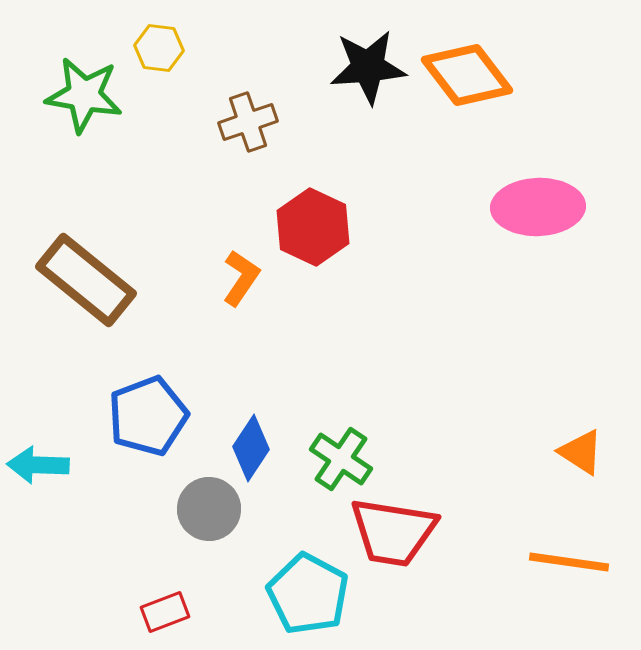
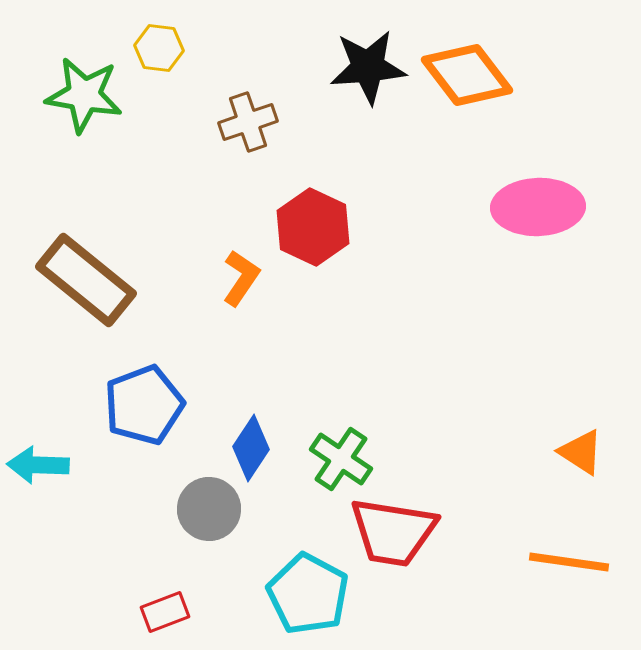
blue pentagon: moved 4 px left, 11 px up
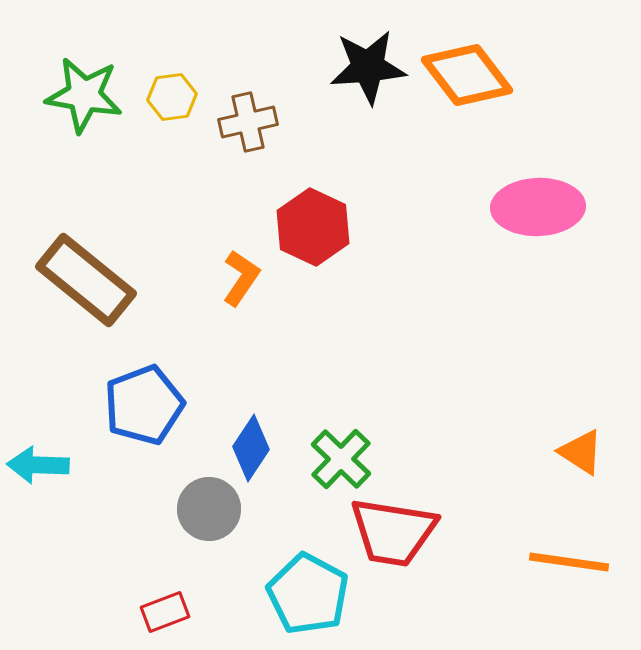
yellow hexagon: moved 13 px right, 49 px down; rotated 15 degrees counterclockwise
brown cross: rotated 6 degrees clockwise
green cross: rotated 10 degrees clockwise
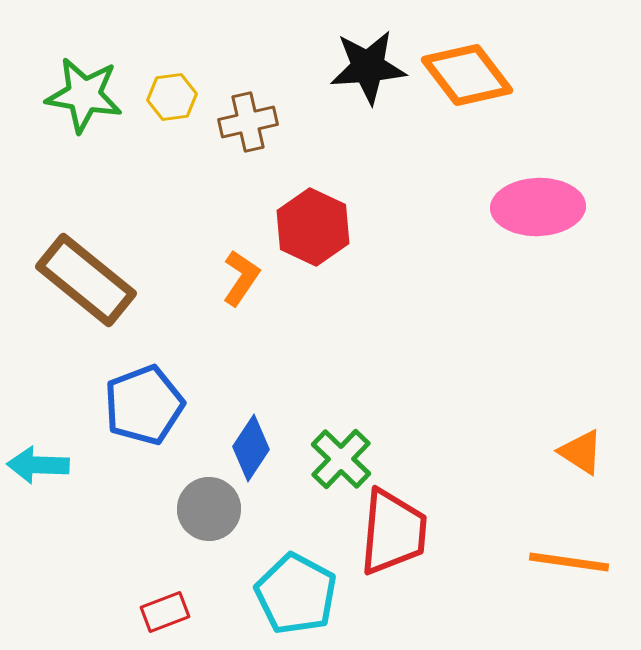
red trapezoid: rotated 94 degrees counterclockwise
cyan pentagon: moved 12 px left
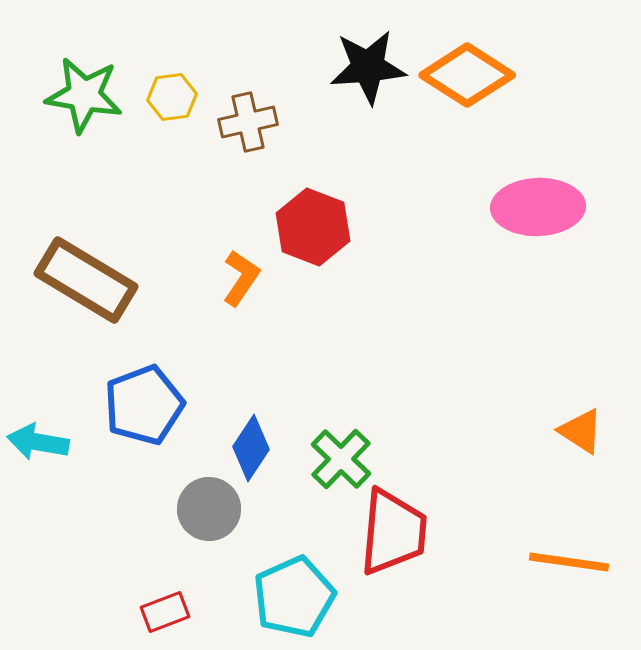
orange diamond: rotated 20 degrees counterclockwise
red hexagon: rotated 4 degrees counterclockwise
brown rectangle: rotated 8 degrees counterclockwise
orange triangle: moved 21 px up
cyan arrow: moved 23 px up; rotated 8 degrees clockwise
cyan pentagon: moved 2 px left, 3 px down; rotated 20 degrees clockwise
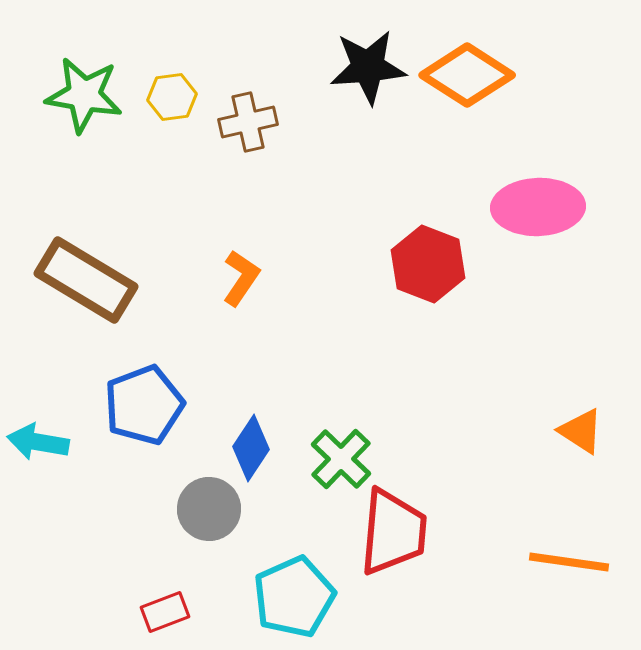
red hexagon: moved 115 px right, 37 px down
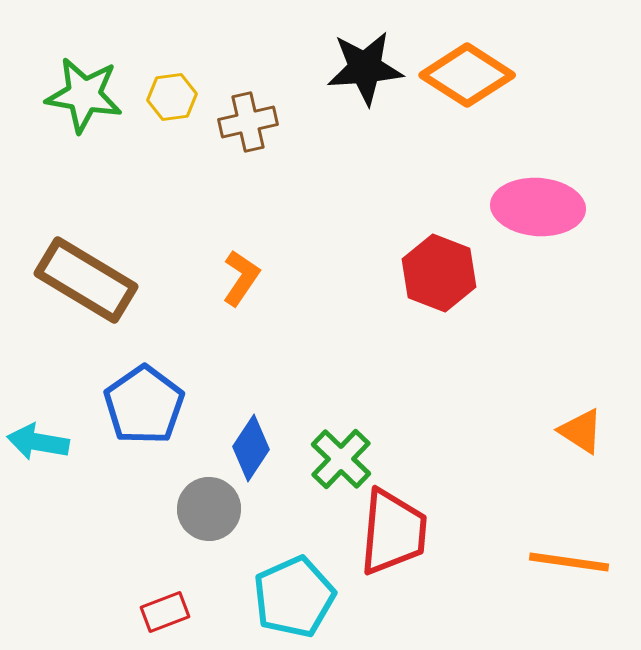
black star: moved 3 px left, 1 px down
pink ellipse: rotated 6 degrees clockwise
red hexagon: moved 11 px right, 9 px down
blue pentagon: rotated 14 degrees counterclockwise
